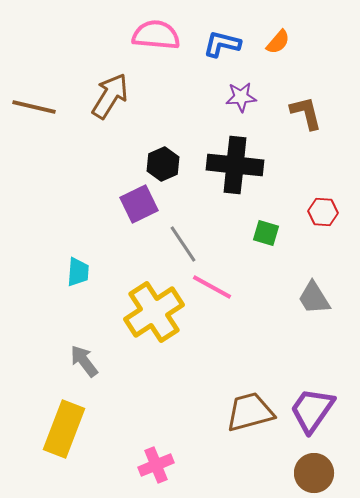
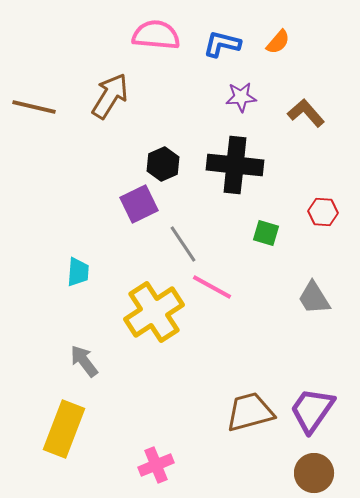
brown L-shape: rotated 27 degrees counterclockwise
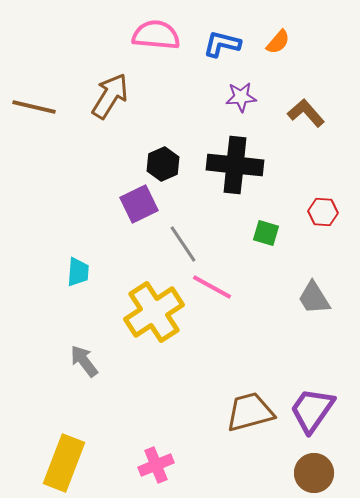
yellow rectangle: moved 34 px down
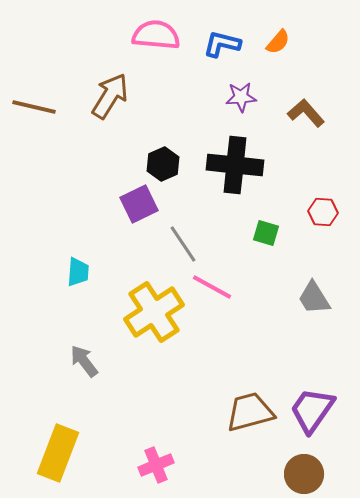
yellow rectangle: moved 6 px left, 10 px up
brown circle: moved 10 px left, 1 px down
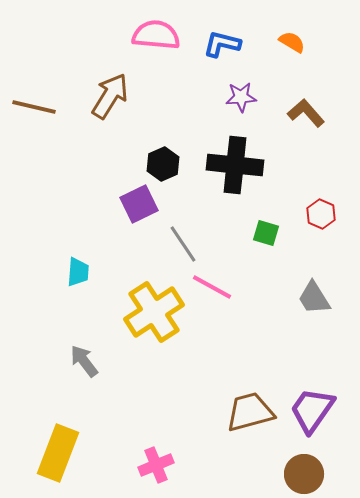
orange semicircle: moved 14 px right; rotated 100 degrees counterclockwise
red hexagon: moved 2 px left, 2 px down; rotated 20 degrees clockwise
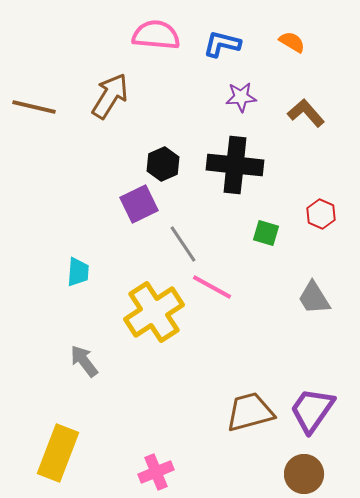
pink cross: moved 7 px down
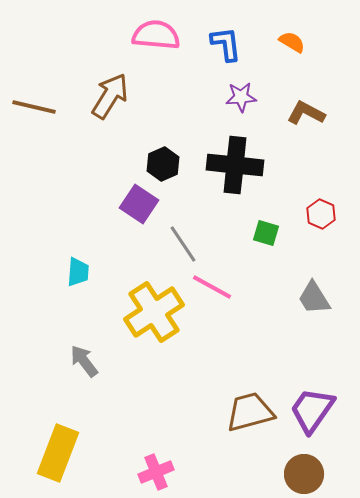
blue L-shape: moved 4 px right; rotated 69 degrees clockwise
brown L-shape: rotated 21 degrees counterclockwise
purple square: rotated 30 degrees counterclockwise
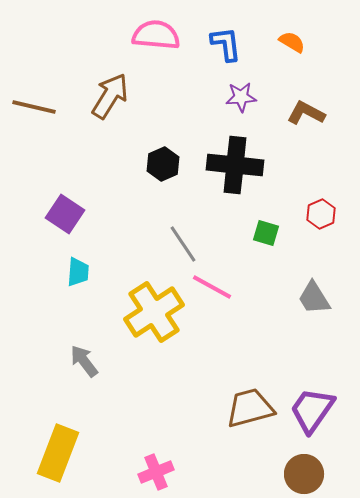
purple square: moved 74 px left, 10 px down
red hexagon: rotated 12 degrees clockwise
brown trapezoid: moved 4 px up
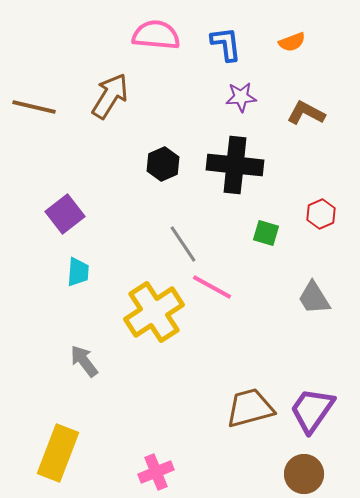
orange semicircle: rotated 128 degrees clockwise
purple square: rotated 18 degrees clockwise
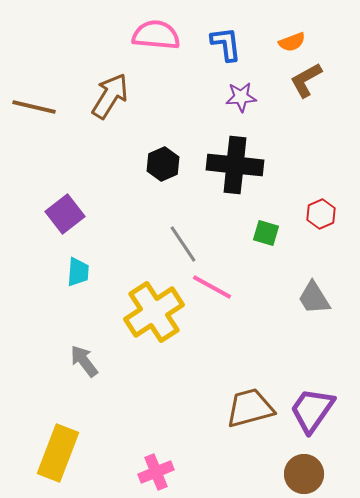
brown L-shape: moved 33 px up; rotated 57 degrees counterclockwise
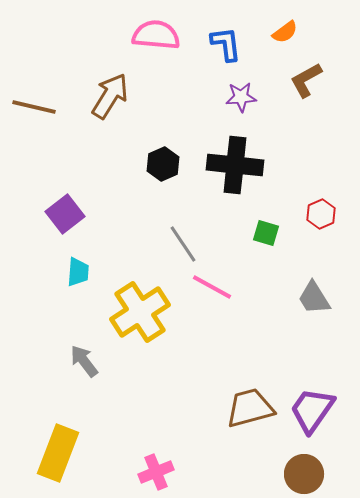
orange semicircle: moved 7 px left, 10 px up; rotated 16 degrees counterclockwise
yellow cross: moved 14 px left
